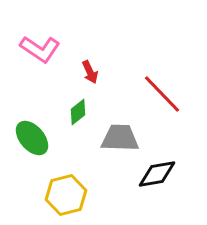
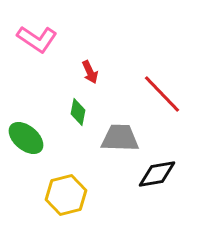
pink L-shape: moved 3 px left, 10 px up
green diamond: rotated 40 degrees counterclockwise
green ellipse: moved 6 px left; rotated 9 degrees counterclockwise
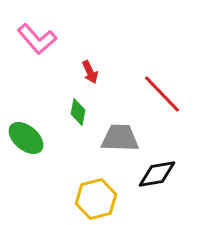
pink L-shape: rotated 15 degrees clockwise
yellow hexagon: moved 30 px right, 4 px down
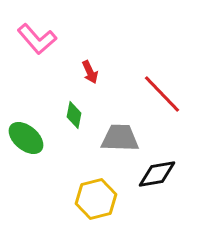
green diamond: moved 4 px left, 3 px down
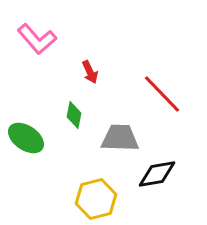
green ellipse: rotated 6 degrees counterclockwise
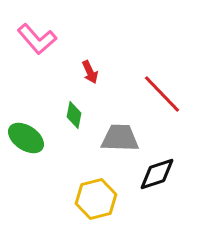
black diamond: rotated 9 degrees counterclockwise
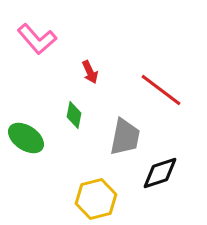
red line: moved 1 px left, 4 px up; rotated 9 degrees counterclockwise
gray trapezoid: moved 5 px right, 1 px up; rotated 99 degrees clockwise
black diamond: moved 3 px right, 1 px up
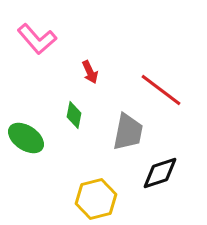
gray trapezoid: moved 3 px right, 5 px up
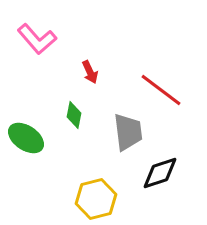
gray trapezoid: rotated 18 degrees counterclockwise
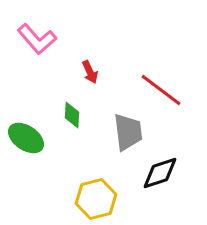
green diamond: moved 2 px left; rotated 8 degrees counterclockwise
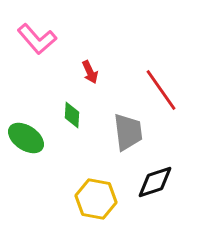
red line: rotated 18 degrees clockwise
black diamond: moved 5 px left, 9 px down
yellow hexagon: rotated 24 degrees clockwise
